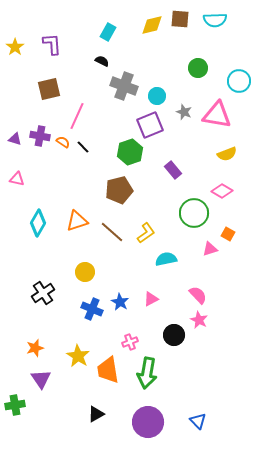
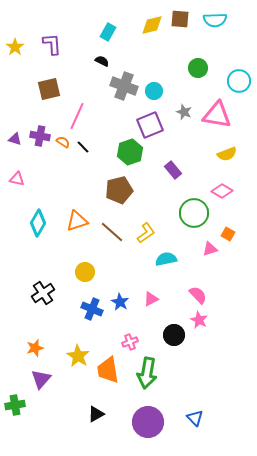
cyan circle at (157, 96): moved 3 px left, 5 px up
purple triangle at (41, 379): rotated 15 degrees clockwise
blue triangle at (198, 421): moved 3 px left, 3 px up
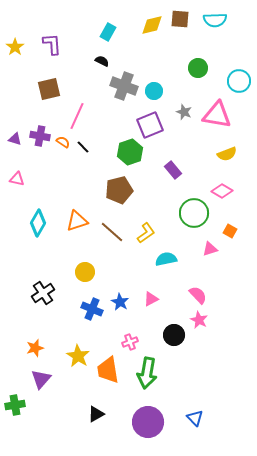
orange square at (228, 234): moved 2 px right, 3 px up
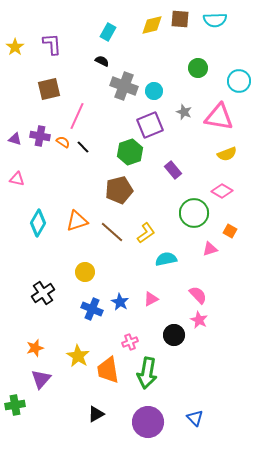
pink triangle at (217, 115): moved 2 px right, 2 px down
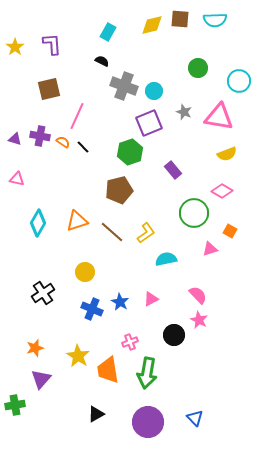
purple square at (150, 125): moved 1 px left, 2 px up
